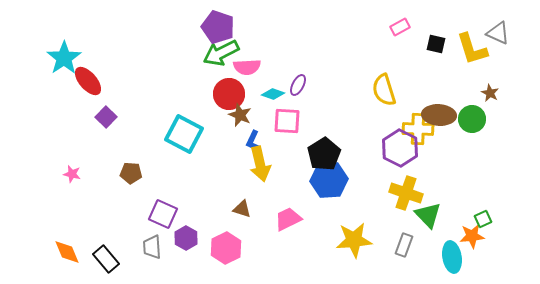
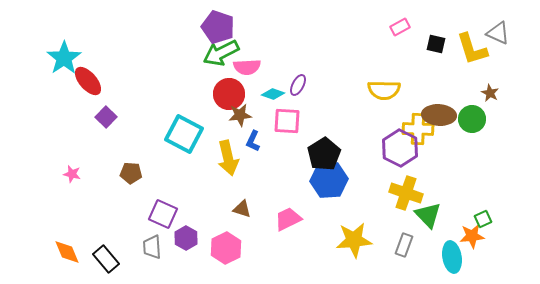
yellow semicircle at (384, 90): rotated 72 degrees counterclockwise
brown star at (240, 115): rotated 30 degrees counterclockwise
yellow arrow at (260, 164): moved 32 px left, 6 px up
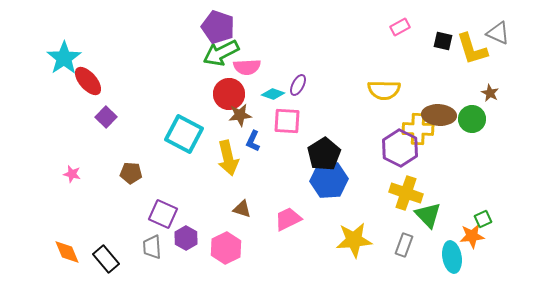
black square at (436, 44): moved 7 px right, 3 px up
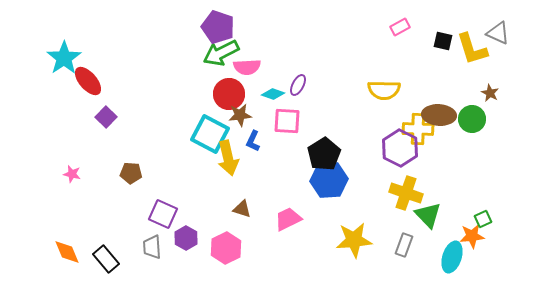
cyan square at (184, 134): moved 26 px right
cyan ellipse at (452, 257): rotated 28 degrees clockwise
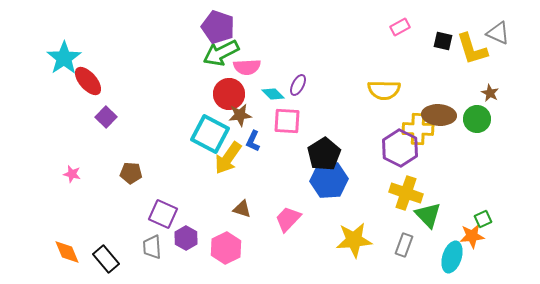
cyan diamond at (273, 94): rotated 25 degrees clockwise
green circle at (472, 119): moved 5 px right
yellow arrow at (228, 158): rotated 48 degrees clockwise
pink trapezoid at (288, 219): rotated 20 degrees counterclockwise
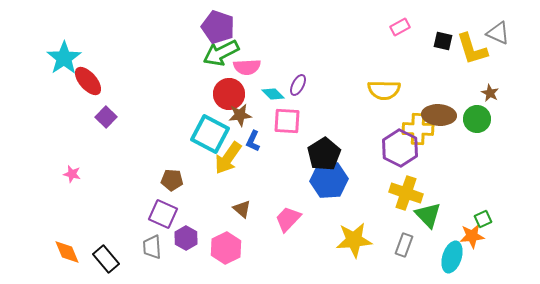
brown pentagon at (131, 173): moved 41 px right, 7 px down
brown triangle at (242, 209): rotated 24 degrees clockwise
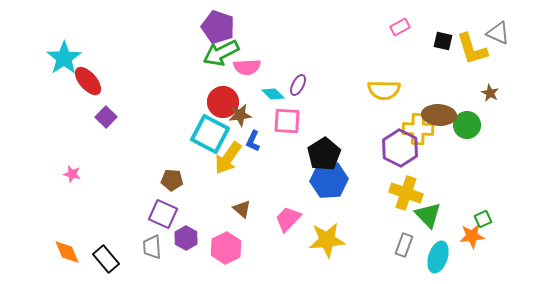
red circle at (229, 94): moved 6 px left, 8 px down
green circle at (477, 119): moved 10 px left, 6 px down
yellow star at (354, 240): moved 27 px left
cyan ellipse at (452, 257): moved 14 px left
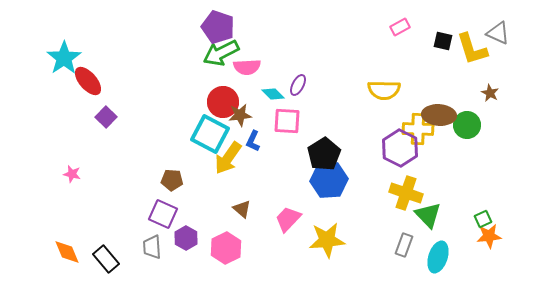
orange star at (472, 236): moved 17 px right
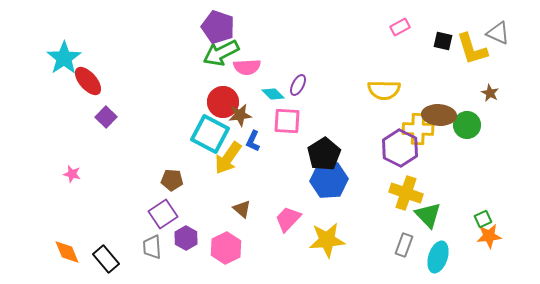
purple square at (163, 214): rotated 32 degrees clockwise
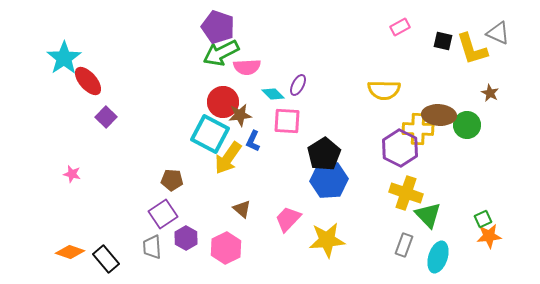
orange diamond at (67, 252): moved 3 px right; rotated 48 degrees counterclockwise
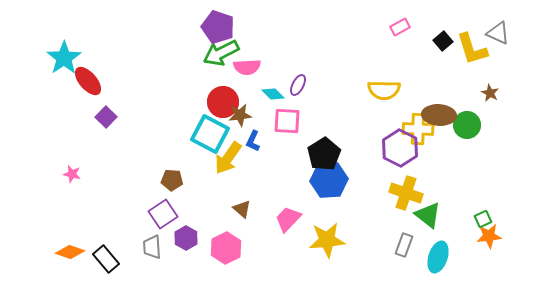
black square at (443, 41): rotated 36 degrees clockwise
green triangle at (428, 215): rotated 8 degrees counterclockwise
